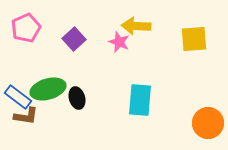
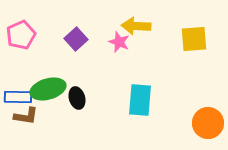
pink pentagon: moved 5 px left, 7 px down
purple square: moved 2 px right
blue rectangle: rotated 36 degrees counterclockwise
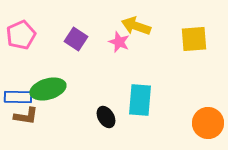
yellow arrow: rotated 16 degrees clockwise
purple square: rotated 15 degrees counterclockwise
black ellipse: moved 29 px right, 19 px down; rotated 15 degrees counterclockwise
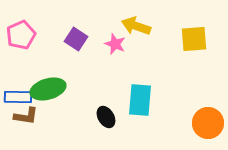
pink star: moved 4 px left, 2 px down
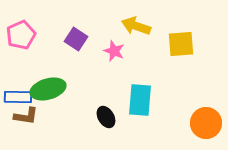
yellow square: moved 13 px left, 5 px down
pink star: moved 1 px left, 7 px down
orange circle: moved 2 px left
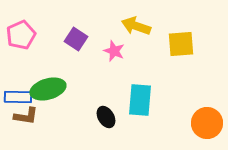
orange circle: moved 1 px right
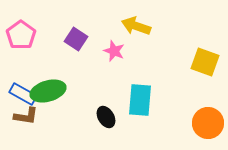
pink pentagon: rotated 12 degrees counterclockwise
yellow square: moved 24 px right, 18 px down; rotated 24 degrees clockwise
green ellipse: moved 2 px down
blue rectangle: moved 5 px right, 3 px up; rotated 28 degrees clockwise
orange circle: moved 1 px right
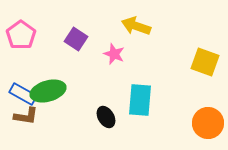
pink star: moved 3 px down
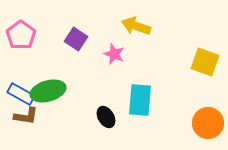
blue rectangle: moved 2 px left
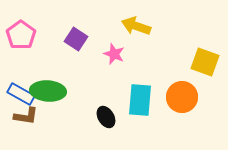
green ellipse: rotated 20 degrees clockwise
orange circle: moved 26 px left, 26 px up
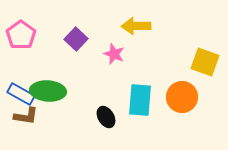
yellow arrow: rotated 20 degrees counterclockwise
purple square: rotated 10 degrees clockwise
